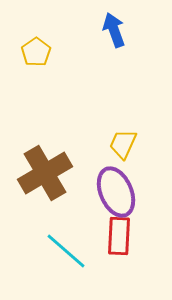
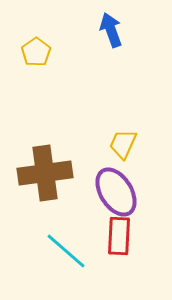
blue arrow: moved 3 px left
brown cross: rotated 22 degrees clockwise
purple ellipse: rotated 9 degrees counterclockwise
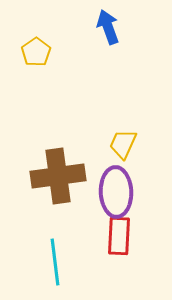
blue arrow: moved 3 px left, 3 px up
brown cross: moved 13 px right, 3 px down
purple ellipse: rotated 30 degrees clockwise
cyan line: moved 11 px left, 11 px down; rotated 42 degrees clockwise
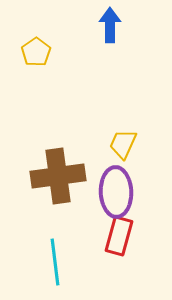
blue arrow: moved 2 px right, 2 px up; rotated 20 degrees clockwise
red rectangle: rotated 12 degrees clockwise
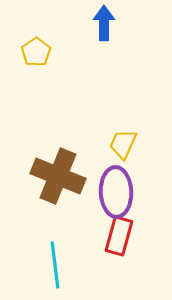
blue arrow: moved 6 px left, 2 px up
brown cross: rotated 30 degrees clockwise
cyan line: moved 3 px down
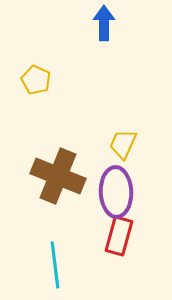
yellow pentagon: moved 28 px down; rotated 12 degrees counterclockwise
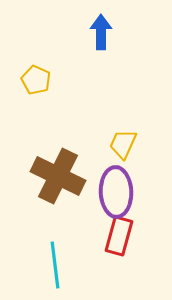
blue arrow: moved 3 px left, 9 px down
brown cross: rotated 4 degrees clockwise
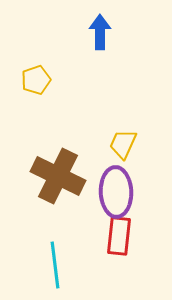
blue arrow: moved 1 px left
yellow pentagon: rotated 28 degrees clockwise
red rectangle: rotated 9 degrees counterclockwise
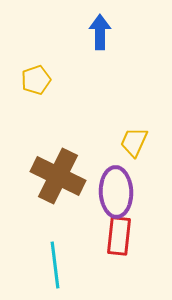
yellow trapezoid: moved 11 px right, 2 px up
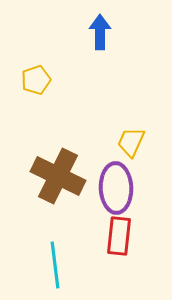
yellow trapezoid: moved 3 px left
purple ellipse: moved 4 px up
